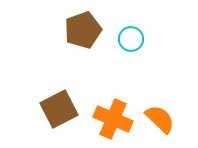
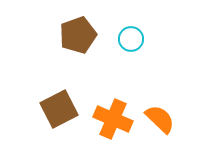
brown pentagon: moved 5 px left, 5 px down
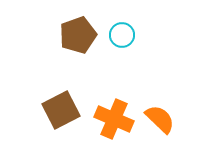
cyan circle: moved 9 px left, 4 px up
brown square: moved 2 px right, 1 px down
orange cross: moved 1 px right
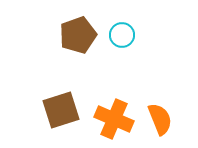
brown square: rotated 9 degrees clockwise
orange semicircle: rotated 24 degrees clockwise
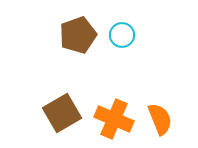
brown square: moved 1 px right, 3 px down; rotated 12 degrees counterclockwise
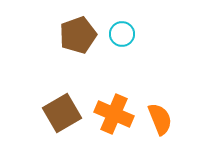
cyan circle: moved 1 px up
orange cross: moved 5 px up
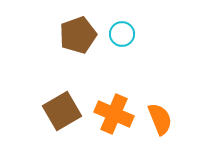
brown square: moved 2 px up
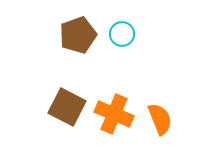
brown square: moved 5 px right, 4 px up; rotated 33 degrees counterclockwise
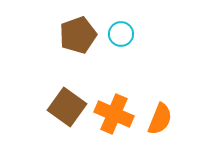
cyan circle: moved 1 px left
brown square: rotated 9 degrees clockwise
orange semicircle: rotated 44 degrees clockwise
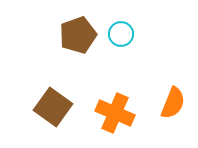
brown square: moved 14 px left
orange cross: moved 1 px right, 1 px up
orange semicircle: moved 13 px right, 16 px up
